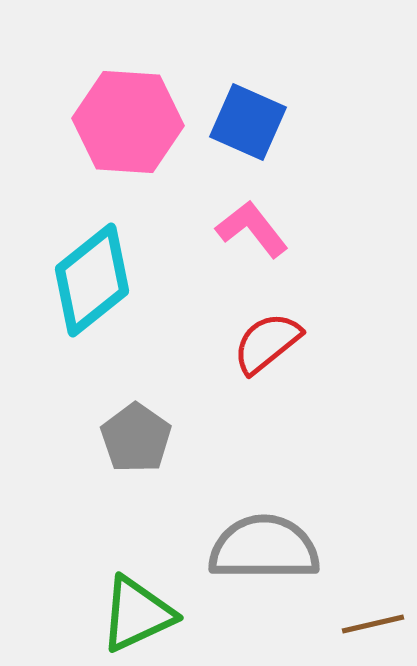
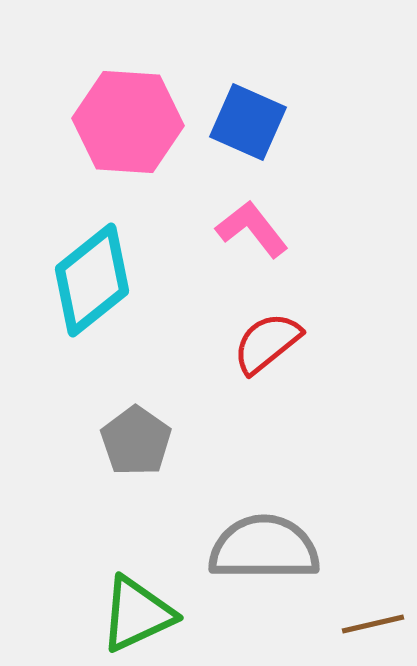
gray pentagon: moved 3 px down
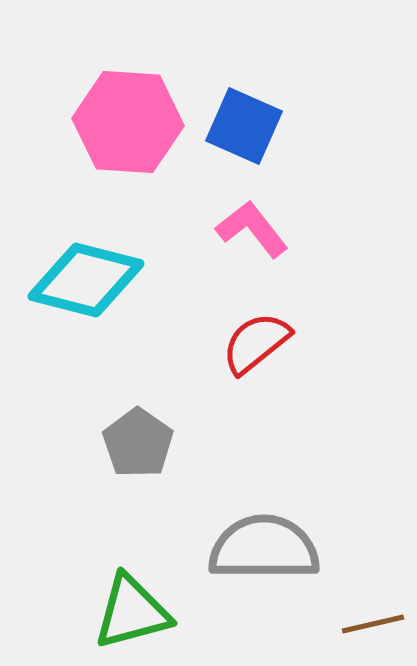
blue square: moved 4 px left, 4 px down
cyan diamond: moved 6 px left; rotated 53 degrees clockwise
red semicircle: moved 11 px left
gray pentagon: moved 2 px right, 2 px down
green triangle: moved 5 px left, 2 px up; rotated 10 degrees clockwise
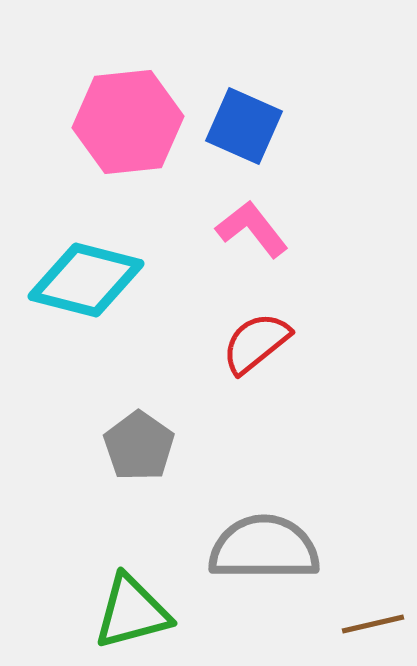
pink hexagon: rotated 10 degrees counterclockwise
gray pentagon: moved 1 px right, 3 px down
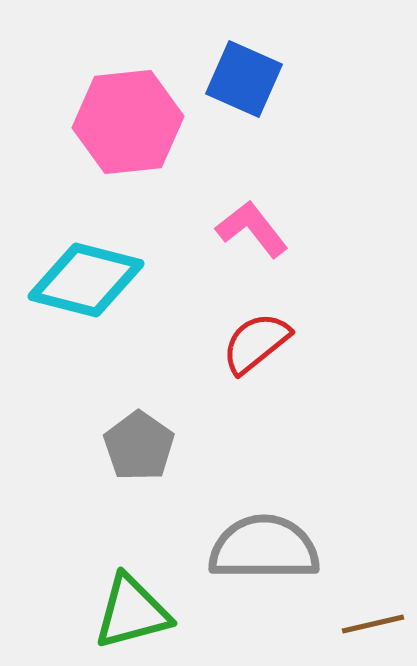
blue square: moved 47 px up
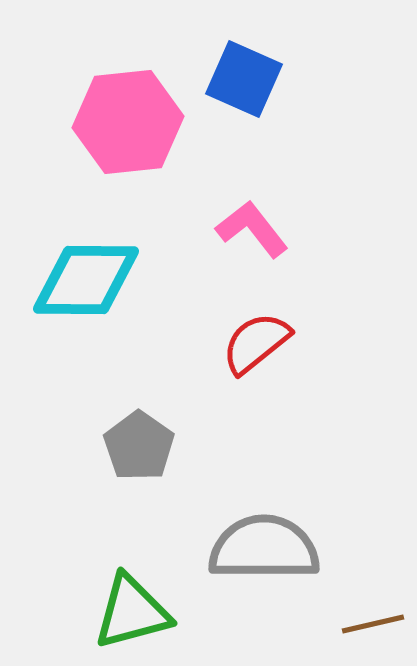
cyan diamond: rotated 14 degrees counterclockwise
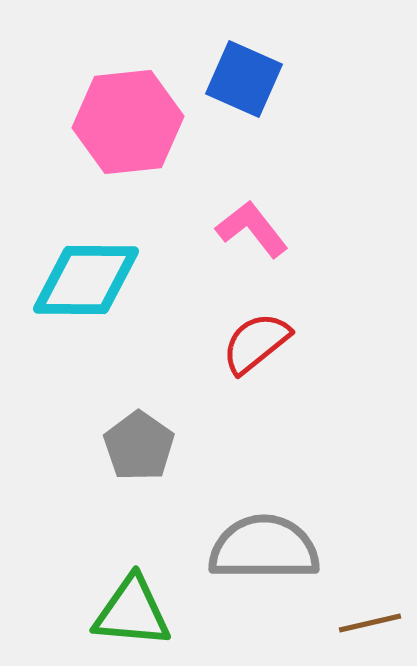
green triangle: rotated 20 degrees clockwise
brown line: moved 3 px left, 1 px up
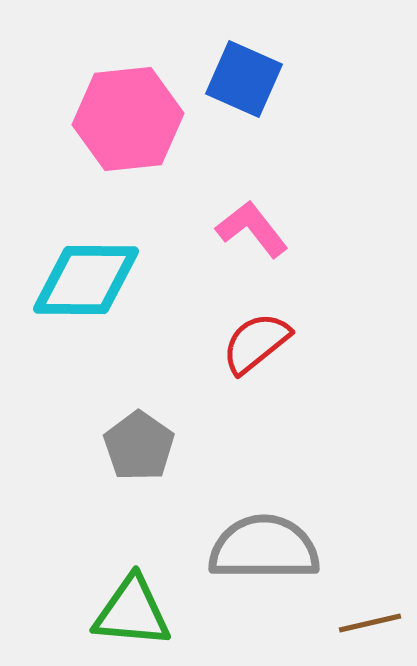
pink hexagon: moved 3 px up
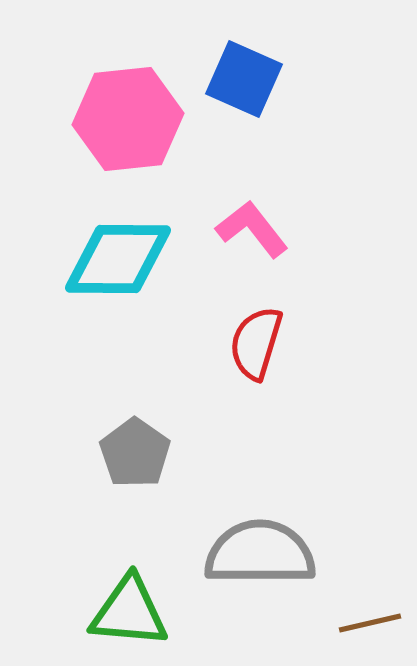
cyan diamond: moved 32 px right, 21 px up
red semicircle: rotated 34 degrees counterclockwise
gray pentagon: moved 4 px left, 7 px down
gray semicircle: moved 4 px left, 5 px down
green triangle: moved 3 px left
